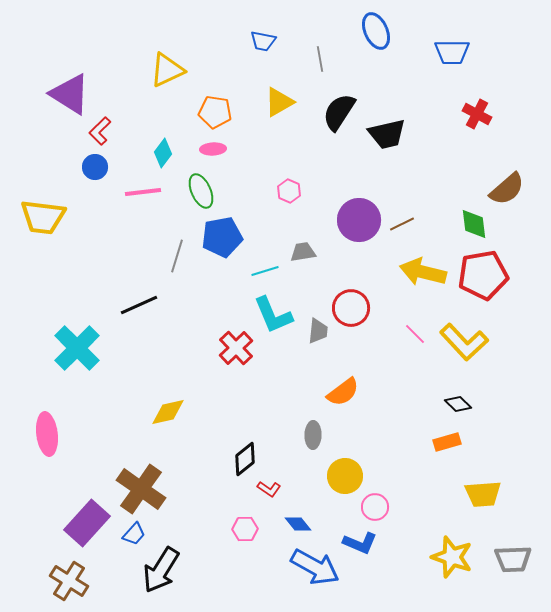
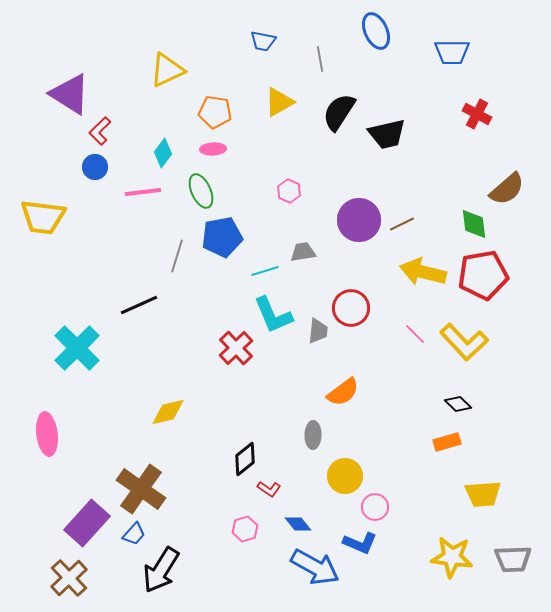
pink hexagon at (245, 529): rotated 15 degrees counterclockwise
yellow star at (452, 557): rotated 12 degrees counterclockwise
brown cross at (69, 581): moved 3 px up; rotated 15 degrees clockwise
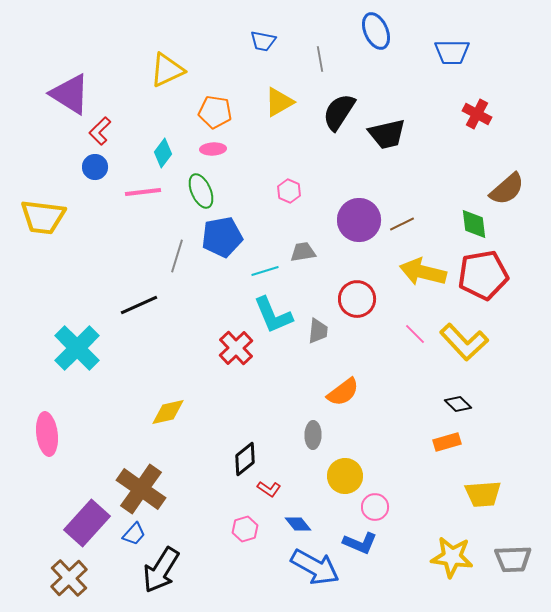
red circle at (351, 308): moved 6 px right, 9 px up
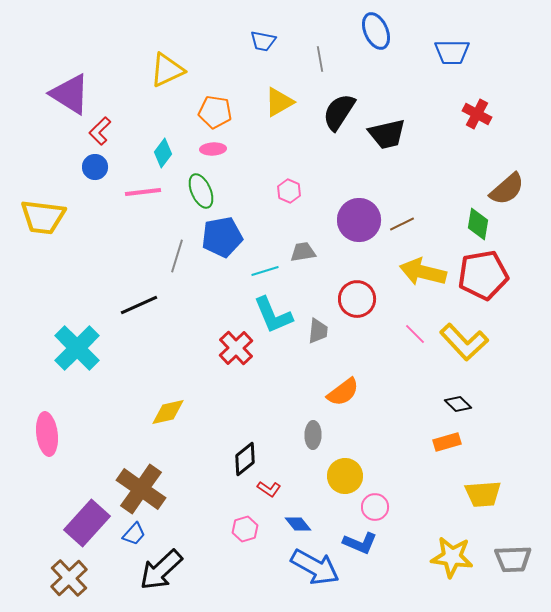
green diamond at (474, 224): moved 4 px right; rotated 16 degrees clockwise
black arrow at (161, 570): rotated 15 degrees clockwise
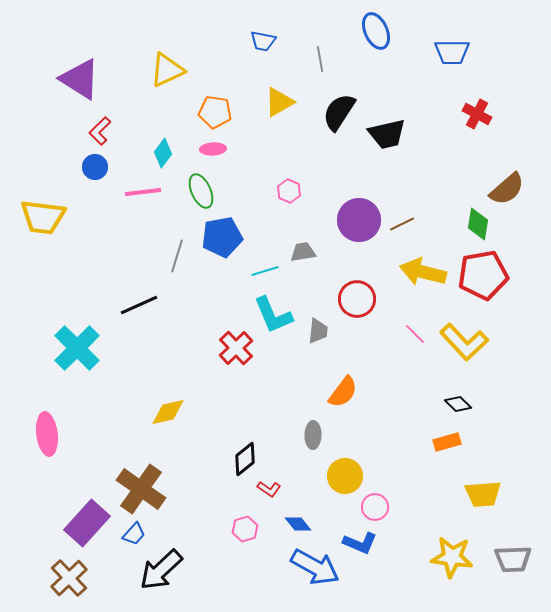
purple triangle at (70, 94): moved 10 px right, 15 px up
orange semicircle at (343, 392): rotated 16 degrees counterclockwise
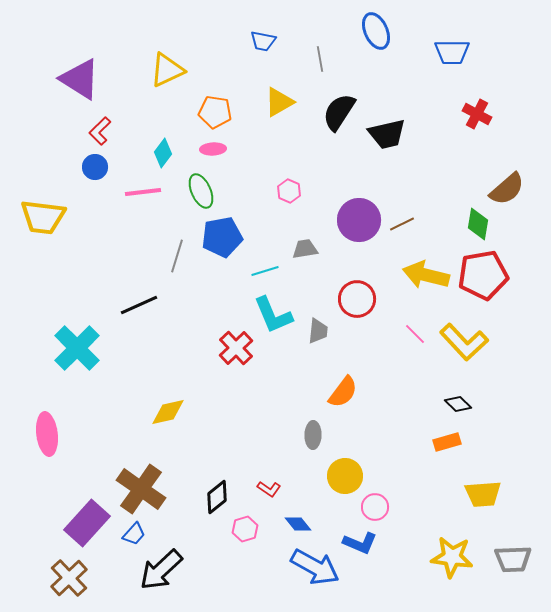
gray trapezoid at (303, 252): moved 2 px right, 3 px up
yellow arrow at (423, 272): moved 3 px right, 3 px down
black diamond at (245, 459): moved 28 px left, 38 px down
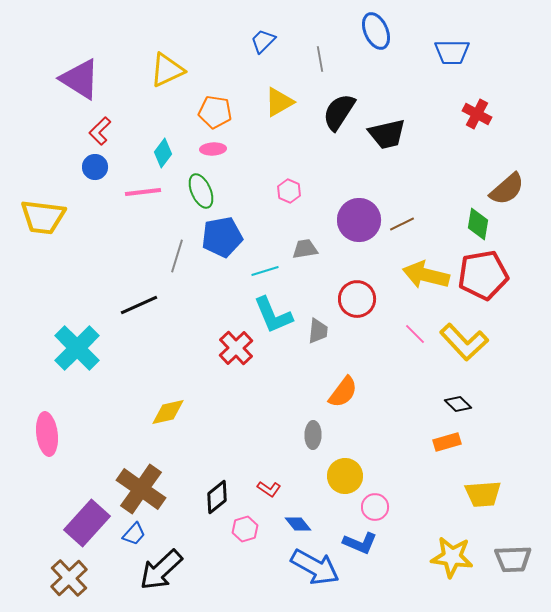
blue trapezoid at (263, 41): rotated 124 degrees clockwise
